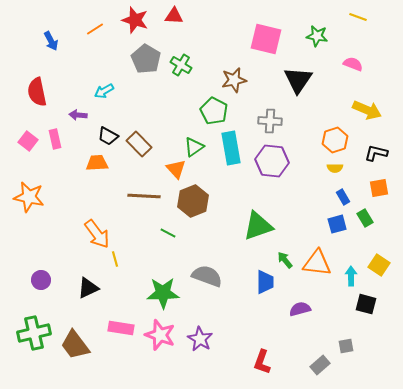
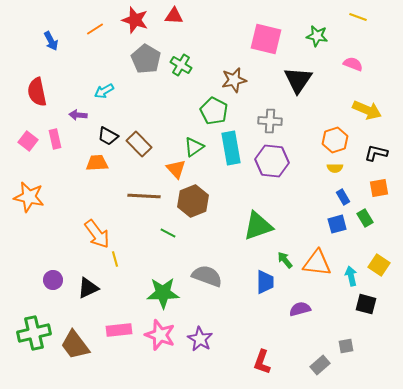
cyan arrow at (351, 276): rotated 12 degrees counterclockwise
purple circle at (41, 280): moved 12 px right
pink rectangle at (121, 328): moved 2 px left, 2 px down; rotated 15 degrees counterclockwise
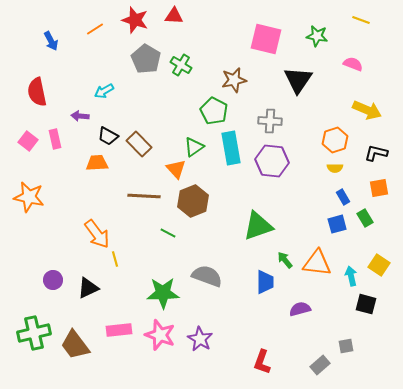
yellow line at (358, 17): moved 3 px right, 3 px down
purple arrow at (78, 115): moved 2 px right, 1 px down
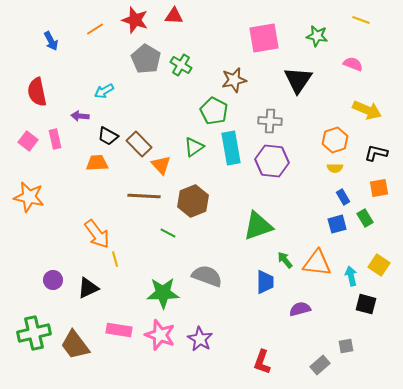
pink square at (266, 39): moved 2 px left, 1 px up; rotated 24 degrees counterclockwise
orange triangle at (176, 169): moved 15 px left, 4 px up
pink rectangle at (119, 330): rotated 15 degrees clockwise
